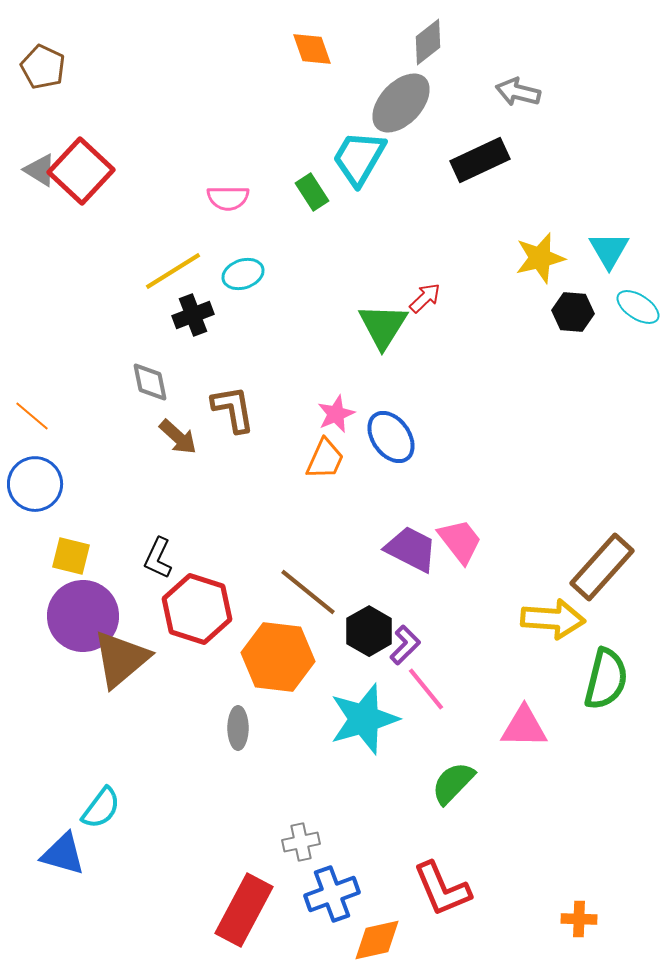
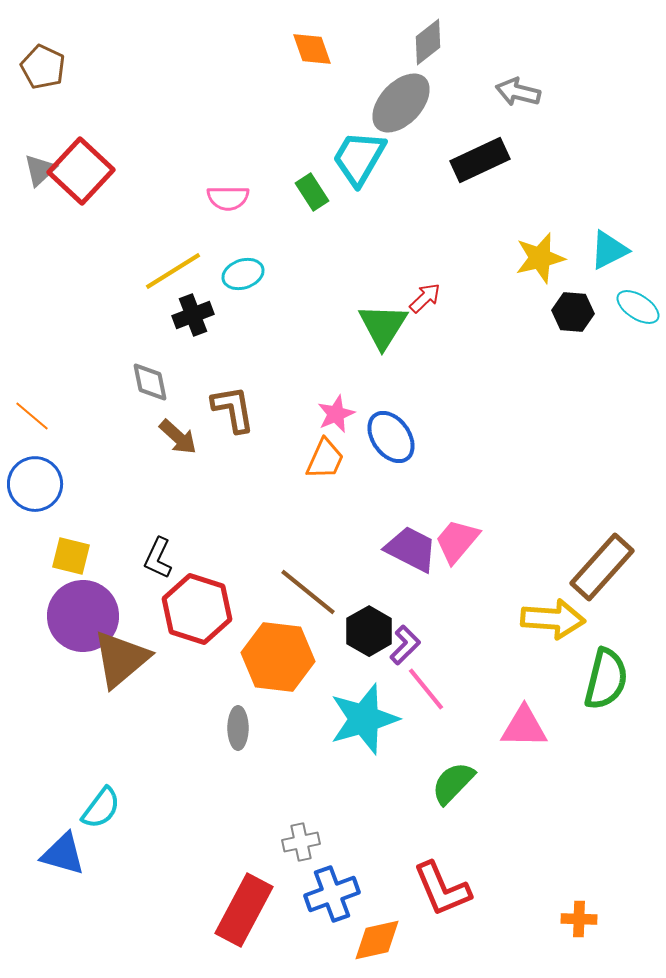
gray triangle at (40, 170): rotated 45 degrees clockwise
cyan triangle at (609, 250): rotated 33 degrees clockwise
pink trapezoid at (460, 541): moved 3 px left; rotated 102 degrees counterclockwise
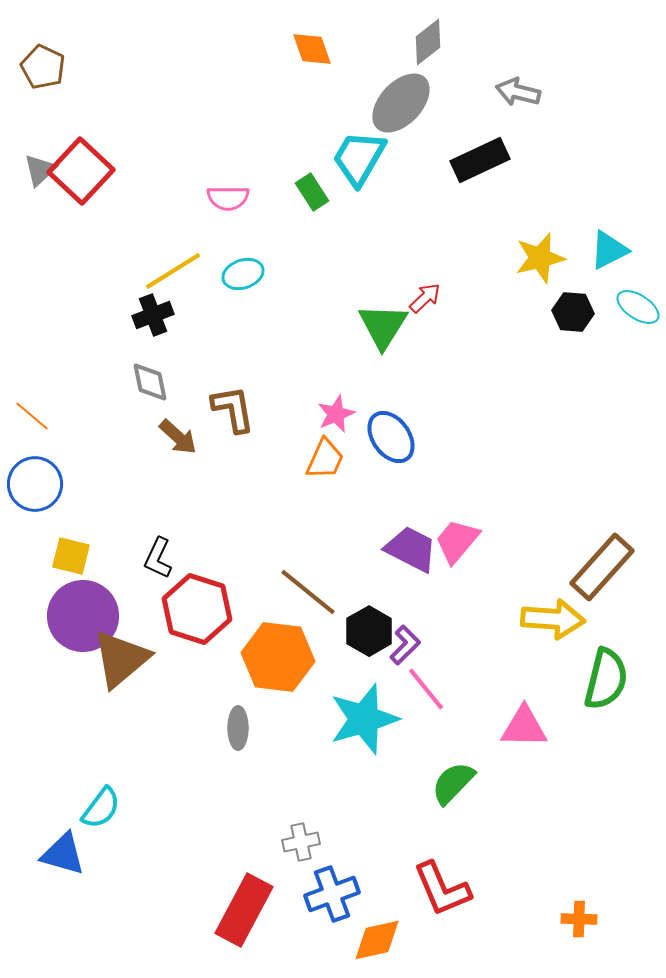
black cross at (193, 315): moved 40 px left
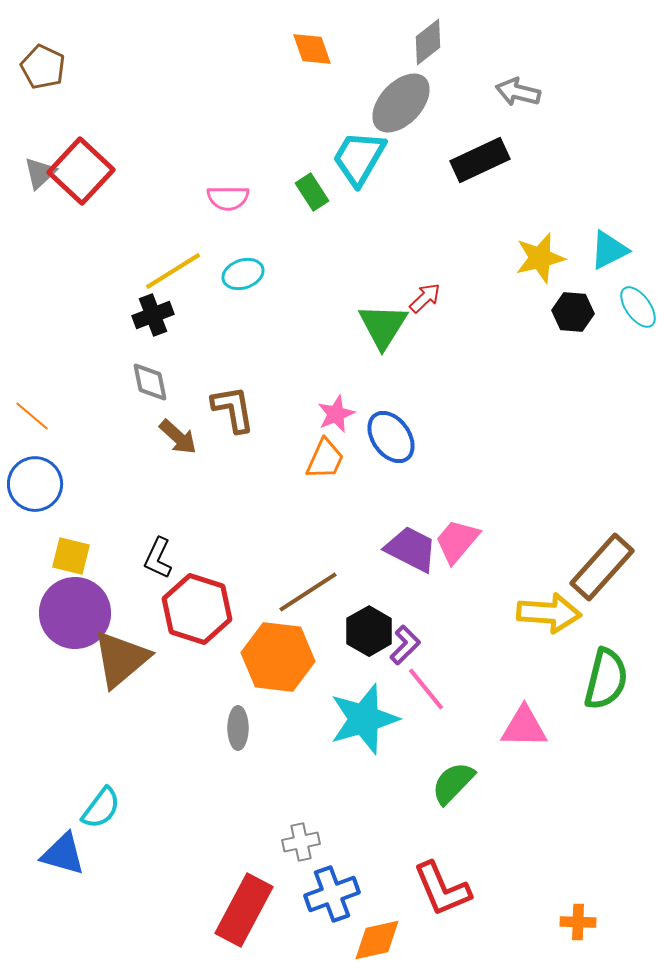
gray triangle at (40, 170): moved 3 px down
cyan ellipse at (638, 307): rotated 21 degrees clockwise
brown line at (308, 592): rotated 72 degrees counterclockwise
purple circle at (83, 616): moved 8 px left, 3 px up
yellow arrow at (553, 619): moved 4 px left, 6 px up
orange cross at (579, 919): moved 1 px left, 3 px down
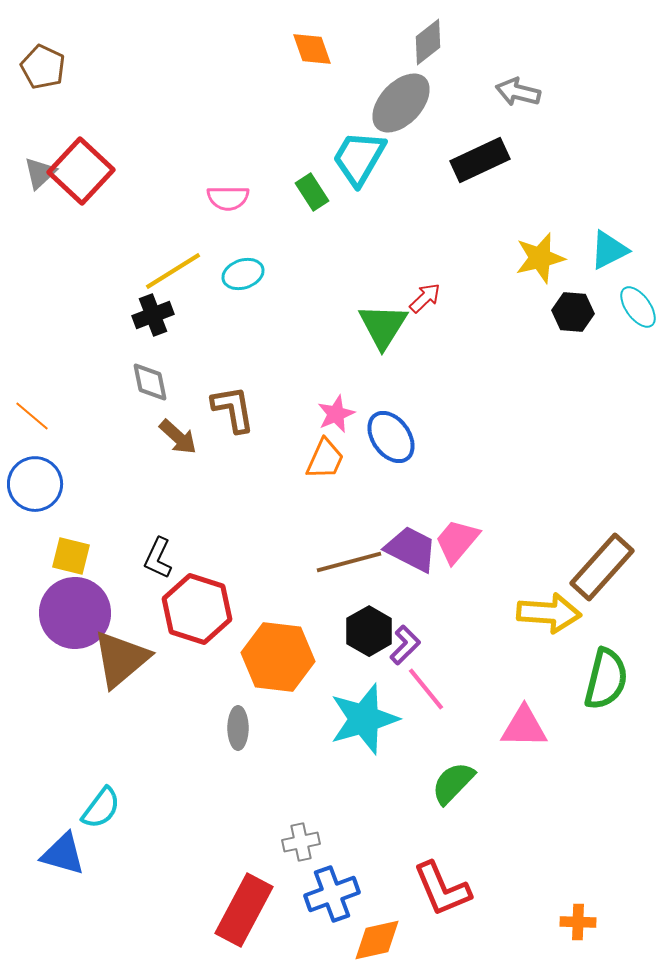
brown line at (308, 592): moved 41 px right, 30 px up; rotated 18 degrees clockwise
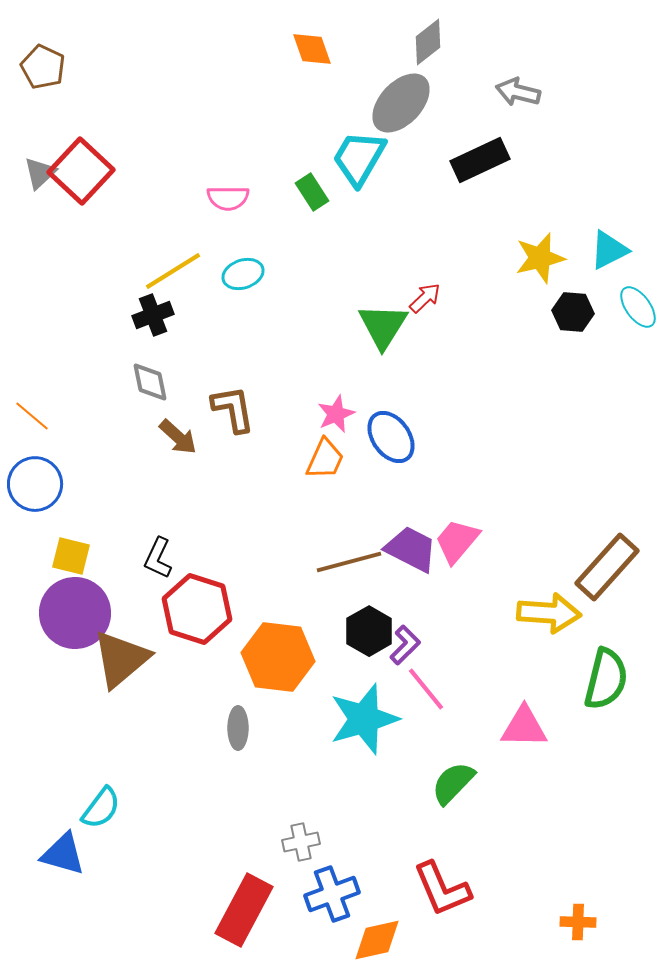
brown rectangle at (602, 567): moved 5 px right
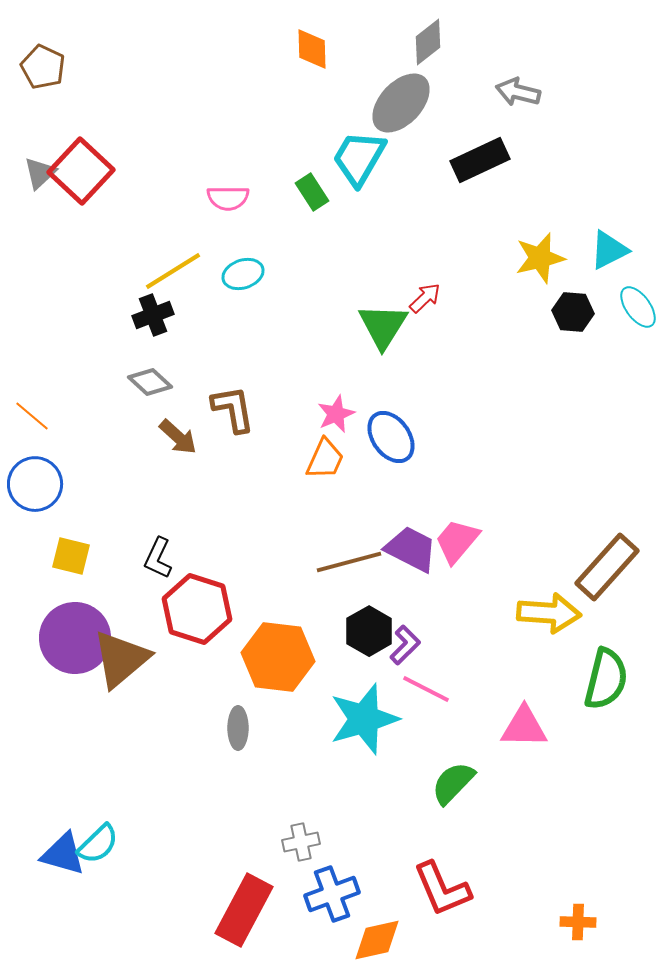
orange diamond at (312, 49): rotated 18 degrees clockwise
gray diamond at (150, 382): rotated 36 degrees counterclockwise
purple circle at (75, 613): moved 25 px down
pink line at (426, 689): rotated 24 degrees counterclockwise
cyan semicircle at (101, 808): moved 3 px left, 36 px down; rotated 9 degrees clockwise
